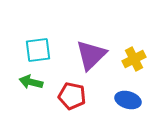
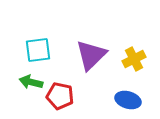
red pentagon: moved 12 px left
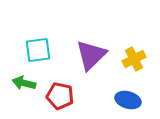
green arrow: moved 7 px left, 1 px down
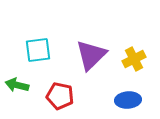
green arrow: moved 7 px left, 2 px down
blue ellipse: rotated 20 degrees counterclockwise
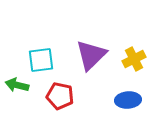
cyan square: moved 3 px right, 10 px down
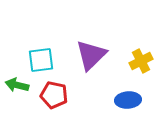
yellow cross: moved 7 px right, 2 px down
red pentagon: moved 6 px left, 1 px up
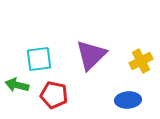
cyan square: moved 2 px left, 1 px up
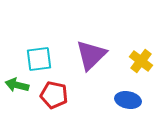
yellow cross: rotated 25 degrees counterclockwise
blue ellipse: rotated 15 degrees clockwise
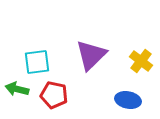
cyan square: moved 2 px left, 3 px down
green arrow: moved 4 px down
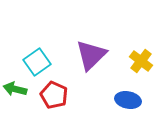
cyan square: rotated 28 degrees counterclockwise
green arrow: moved 2 px left
red pentagon: rotated 12 degrees clockwise
